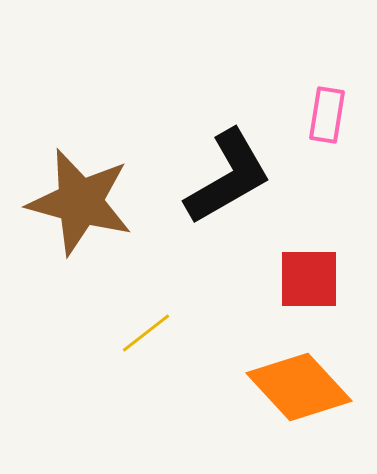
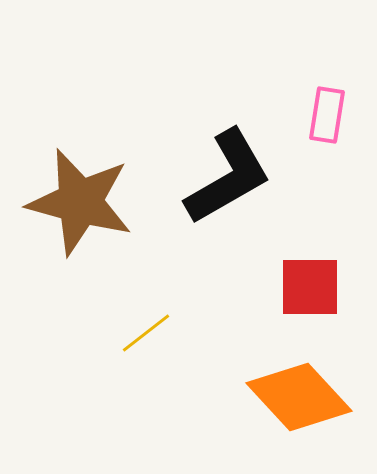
red square: moved 1 px right, 8 px down
orange diamond: moved 10 px down
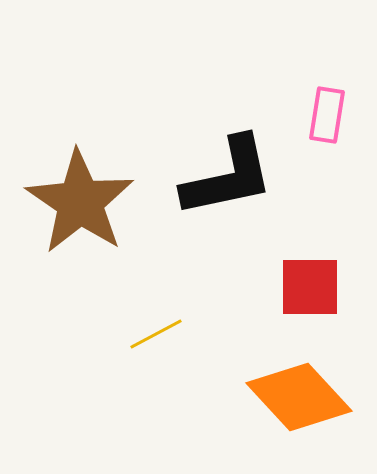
black L-shape: rotated 18 degrees clockwise
brown star: rotated 19 degrees clockwise
yellow line: moved 10 px right, 1 px down; rotated 10 degrees clockwise
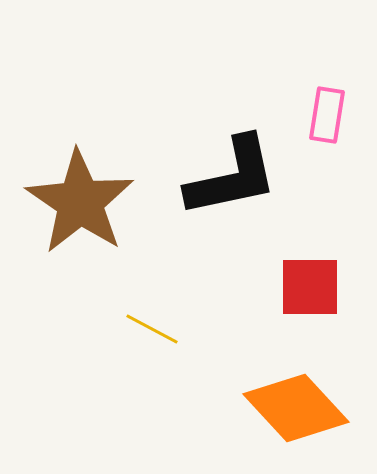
black L-shape: moved 4 px right
yellow line: moved 4 px left, 5 px up; rotated 56 degrees clockwise
orange diamond: moved 3 px left, 11 px down
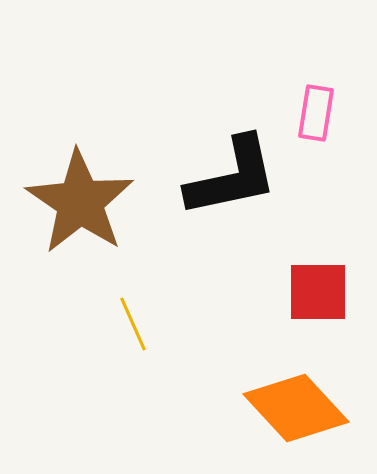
pink rectangle: moved 11 px left, 2 px up
red square: moved 8 px right, 5 px down
yellow line: moved 19 px left, 5 px up; rotated 38 degrees clockwise
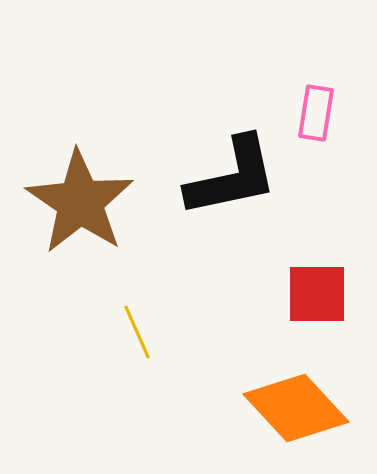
red square: moved 1 px left, 2 px down
yellow line: moved 4 px right, 8 px down
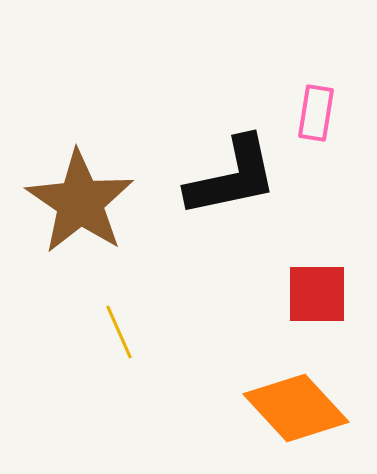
yellow line: moved 18 px left
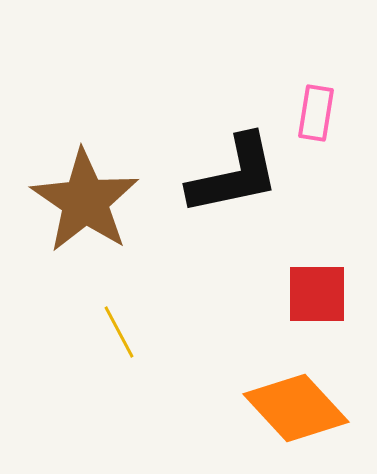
black L-shape: moved 2 px right, 2 px up
brown star: moved 5 px right, 1 px up
yellow line: rotated 4 degrees counterclockwise
